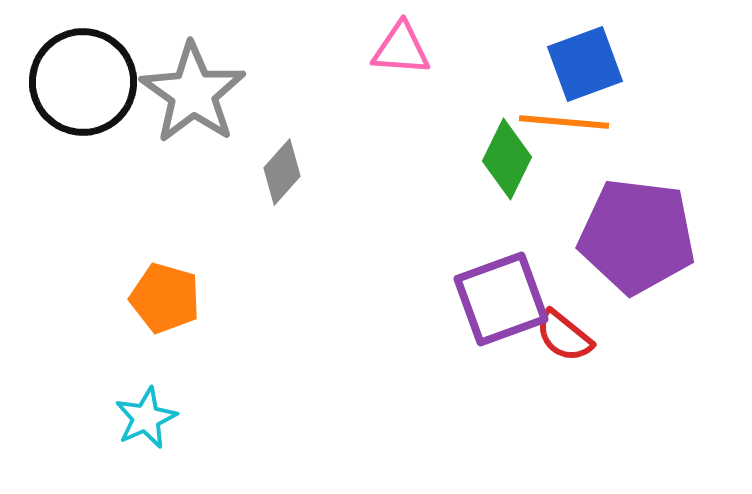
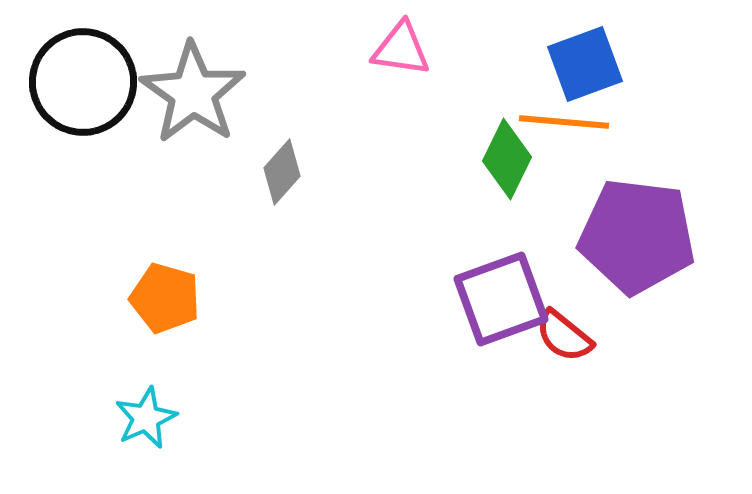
pink triangle: rotated 4 degrees clockwise
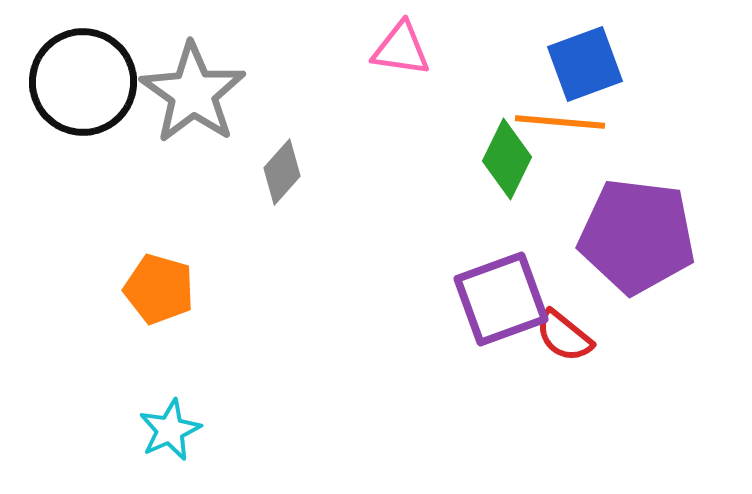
orange line: moved 4 px left
orange pentagon: moved 6 px left, 9 px up
cyan star: moved 24 px right, 12 px down
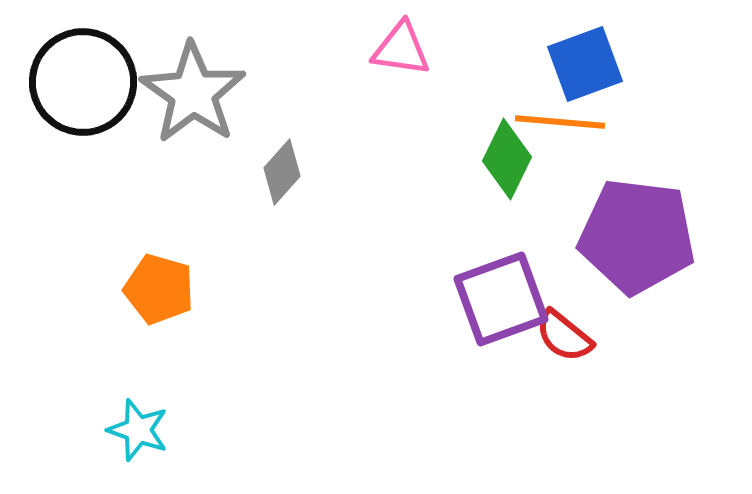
cyan star: moved 32 px left; rotated 28 degrees counterclockwise
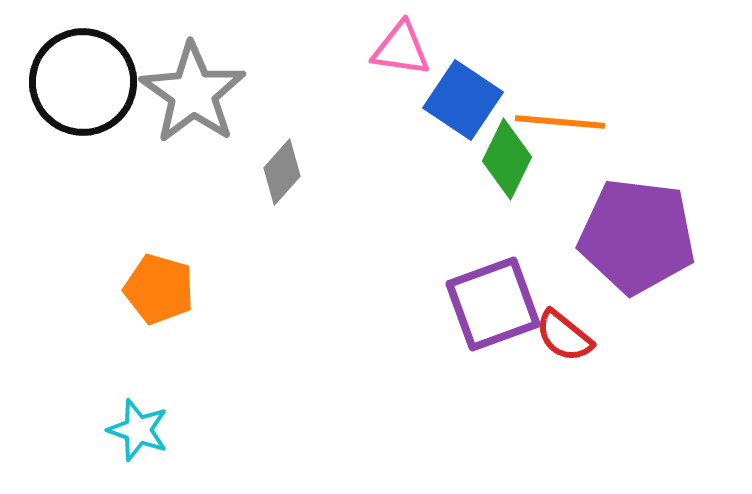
blue square: moved 122 px left, 36 px down; rotated 36 degrees counterclockwise
purple square: moved 8 px left, 5 px down
